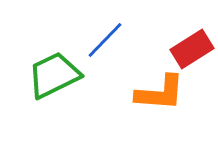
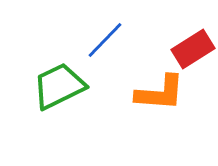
red rectangle: moved 1 px right
green trapezoid: moved 5 px right, 11 px down
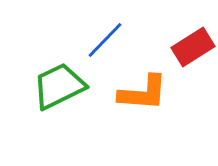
red rectangle: moved 2 px up
orange L-shape: moved 17 px left
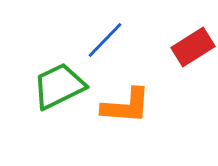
orange L-shape: moved 17 px left, 13 px down
